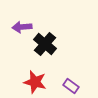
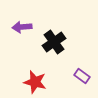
black cross: moved 9 px right, 2 px up; rotated 15 degrees clockwise
purple rectangle: moved 11 px right, 10 px up
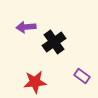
purple arrow: moved 4 px right
red star: rotated 20 degrees counterclockwise
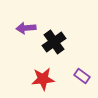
purple arrow: moved 1 px down
red star: moved 8 px right, 3 px up
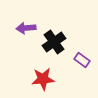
purple rectangle: moved 16 px up
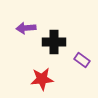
black cross: rotated 35 degrees clockwise
red star: moved 1 px left
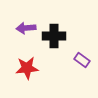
black cross: moved 6 px up
red star: moved 15 px left, 11 px up
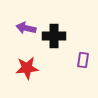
purple arrow: rotated 18 degrees clockwise
purple rectangle: moved 1 px right; rotated 63 degrees clockwise
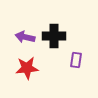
purple arrow: moved 1 px left, 9 px down
purple rectangle: moved 7 px left
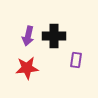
purple arrow: moved 3 px right, 1 px up; rotated 90 degrees counterclockwise
